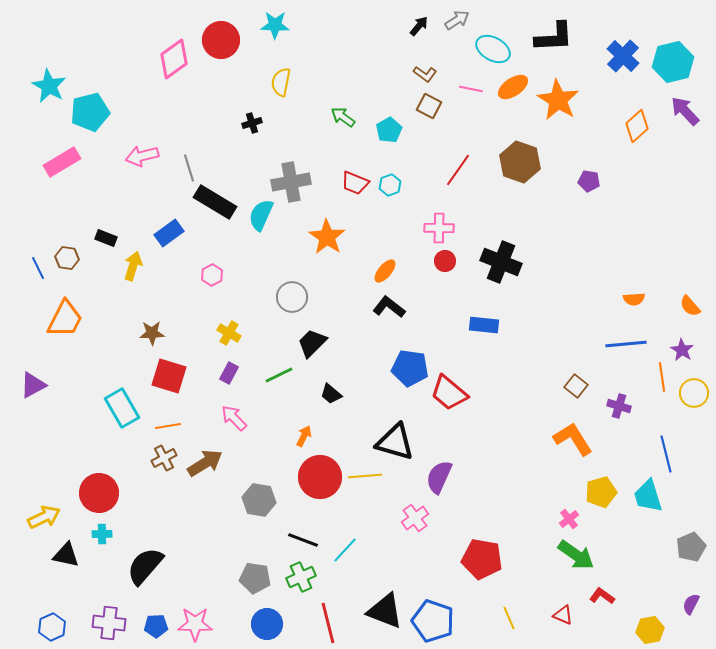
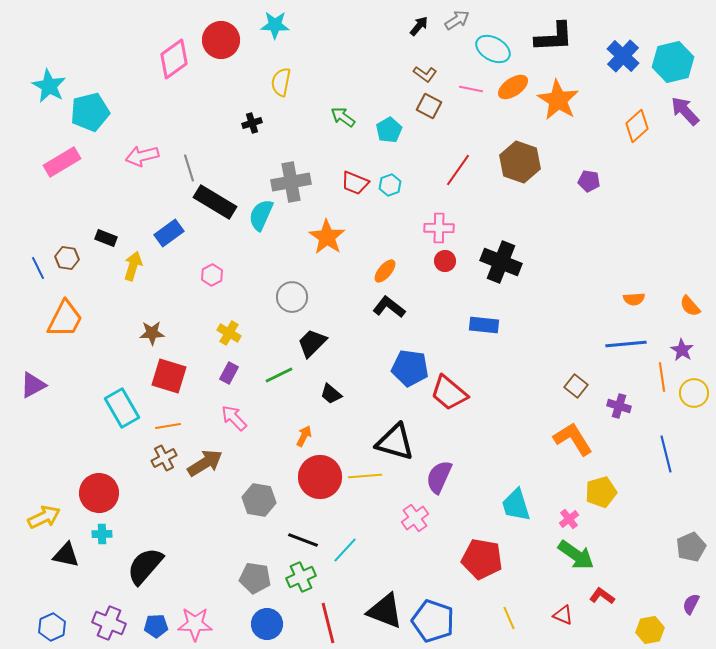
cyan trapezoid at (648, 496): moved 132 px left, 9 px down
purple cross at (109, 623): rotated 16 degrees clockwise
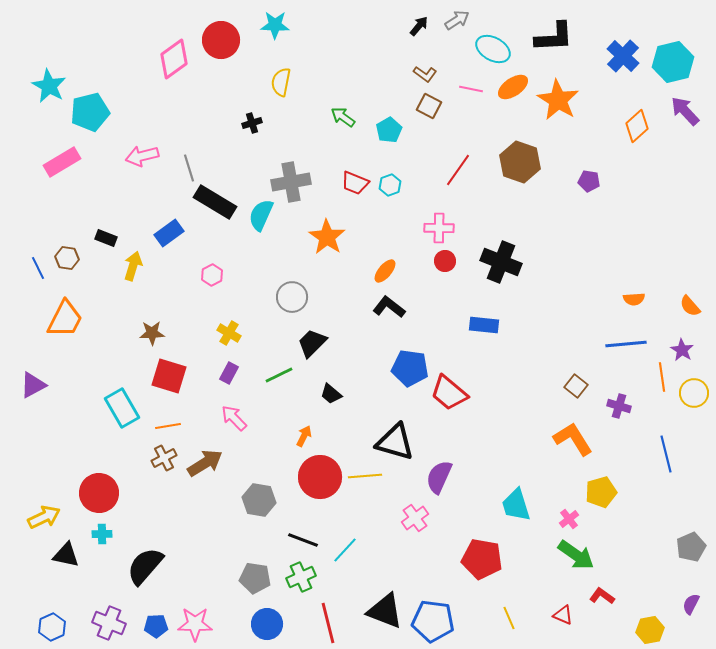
blue pentagon at (433, 621): rotated 12 degrees counterclockwise
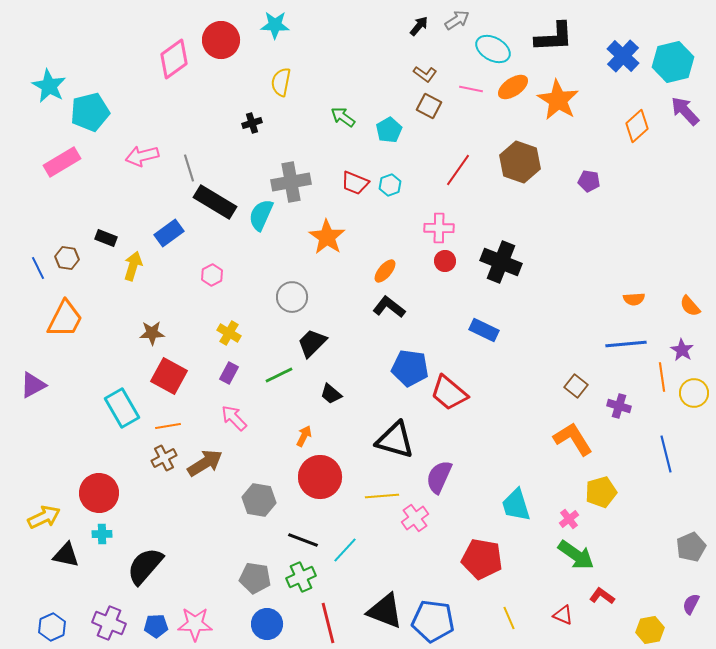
blue rectangle at (484, 325): moved 5 px down; rotated 20 degrees clockwise
red square at (169, 376): rotated 12 degrees clockwise
black triangle at (395, 442): moved 2 px up
yellow line at (365, 476): moved 17 px right, 20 px down
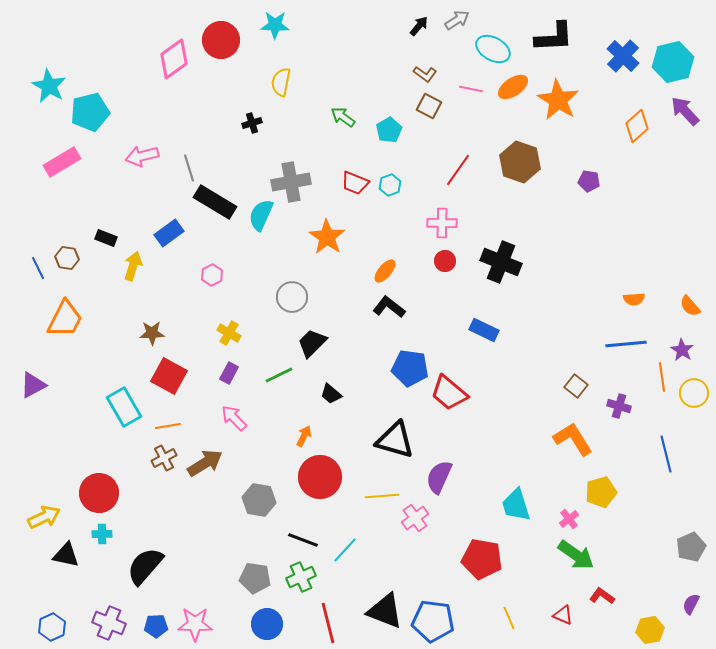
pink cross at (439, 228): moved 3 px right, 5 px up
cyan rectangle at (122, 408): moved 2 px right, 1 px up
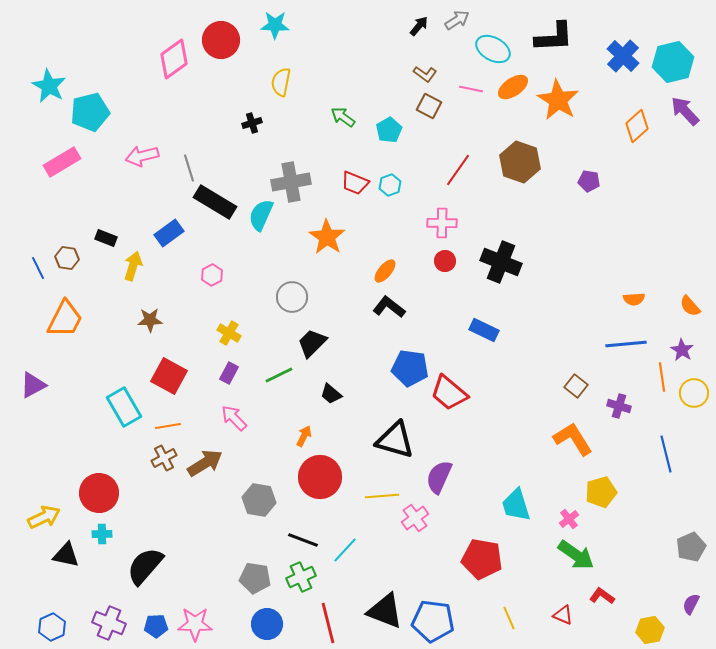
brown star at (152, 333): moved 2 px left, 13 px up
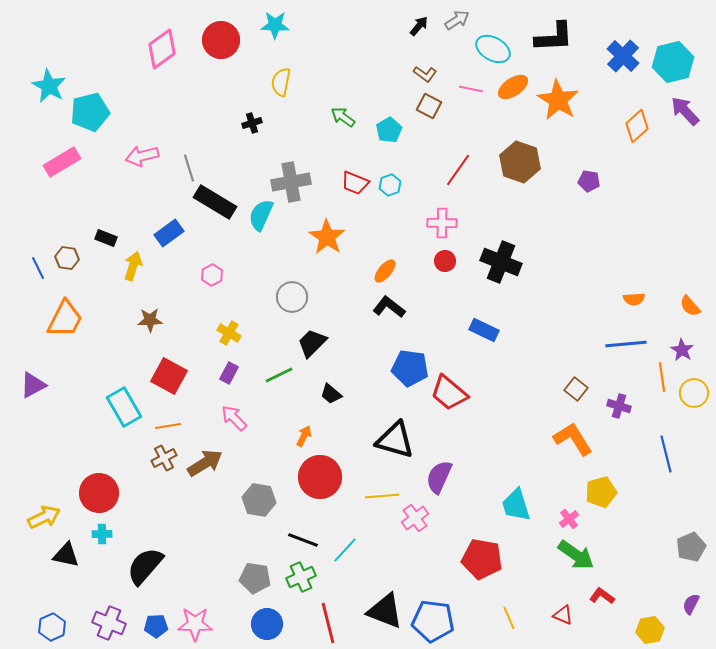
pink diamond at (174, 59): moved 12 px left, 10 px up
brown square at (576, 386): moved 3 px down
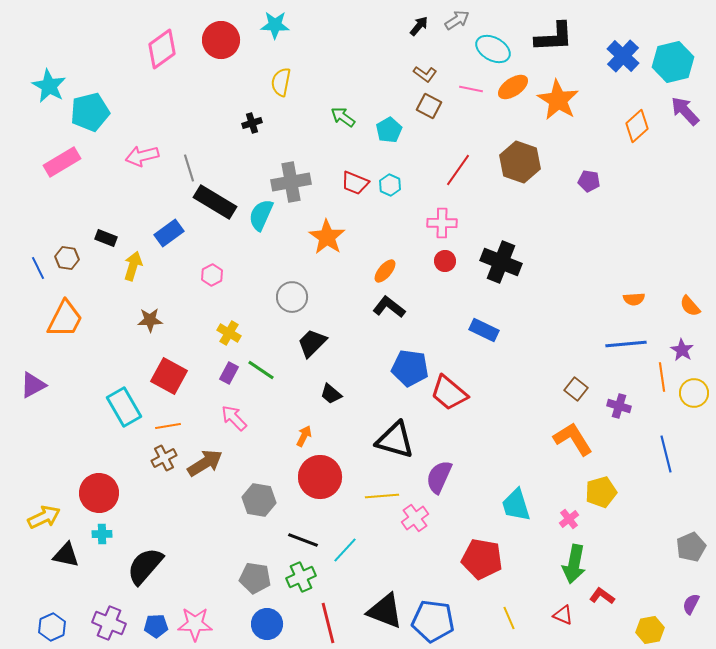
cyan hexagon at (390, 185): rotated 15 degrees counterclockwise
green line at (279, 375): moved 18 px left, 5 px up; rotated 60 degrees clockwise
green arrow at (576, 555): moved 2 px left, 9 px down; rotated 66 degrees clockwise
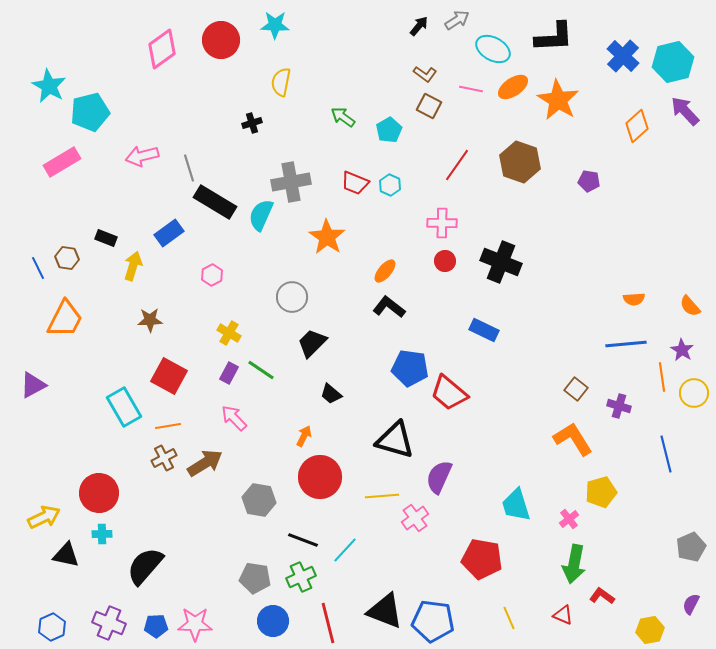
red line at (458, 170): moved 1 px left, 5 px up
blue circle at (267, 624): moved 6 px right, 3 px up
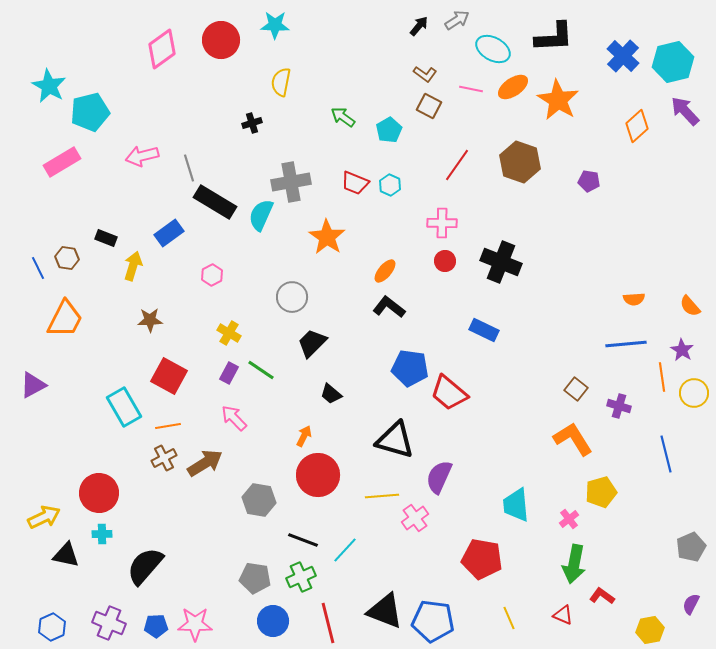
red circle at (320, 477): moved 2 px left, 2 px up
cyan trapezoid at (516, 505): rotated 12 degrees clockwise
